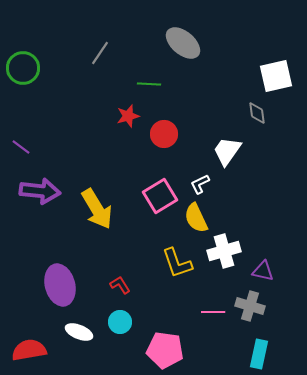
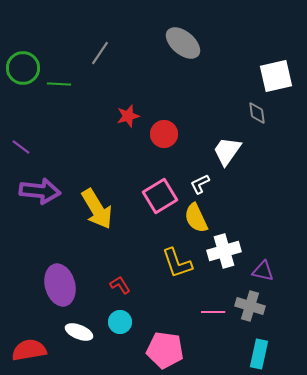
green line: moved 90 px left
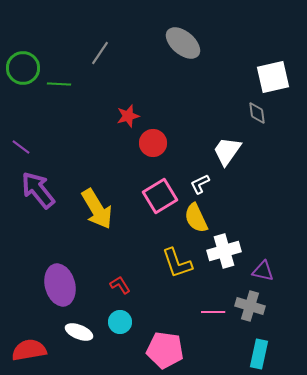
white square: moved 3 px left, 1 px down
red circle: moved 11 px left, 9 px down
purple arrow: moved 2 px left, 1 px up; rotated 135 degrees counterclockwise
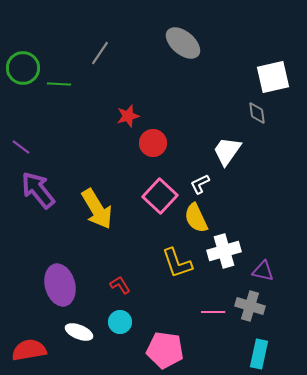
pink square: rotated 16 degrees counterclockwise
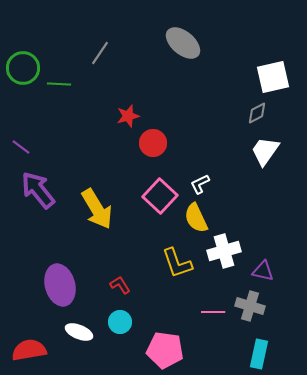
gray diamond: rotated 70 degrees clockwise
white trapezoid: moved 38 px right
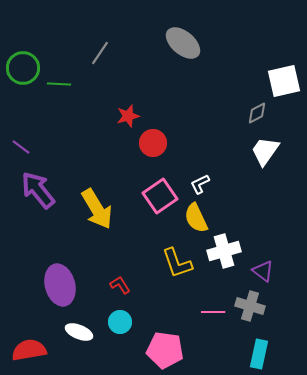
white square: moved 11 px right, 4 px down
pink square: rotated 12 degrees clockwise
purple triangle: rotated 25 degrees clockwise
